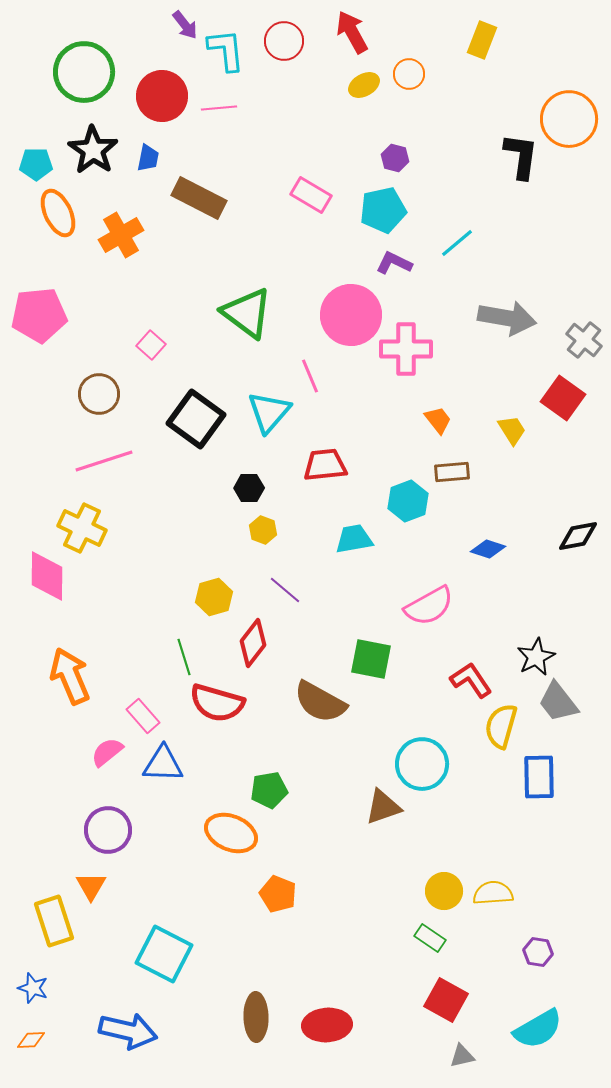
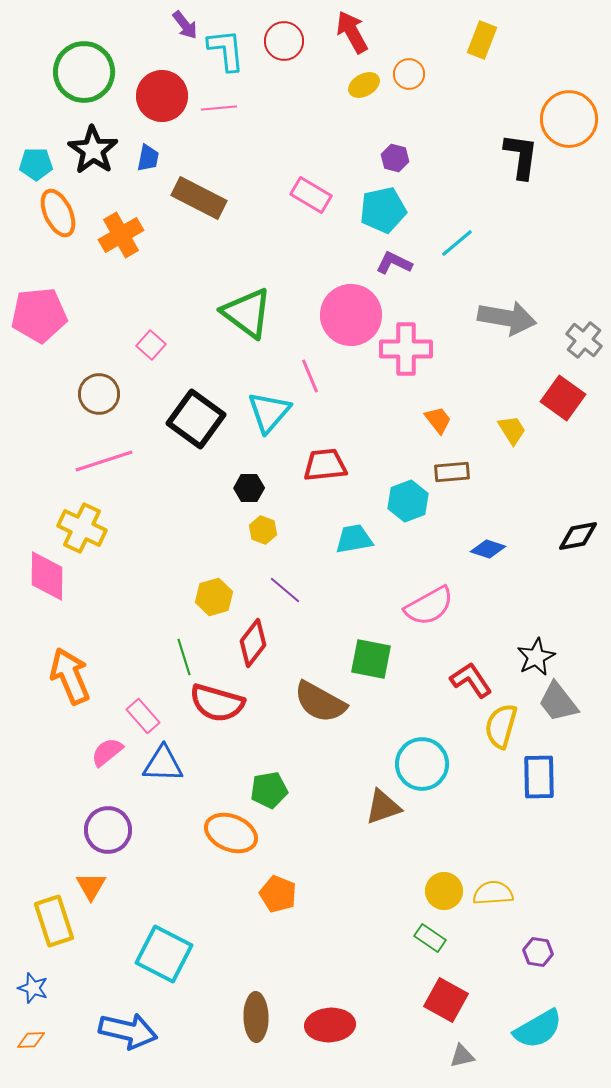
red ellipse at (327, 1025): moved 3 px right
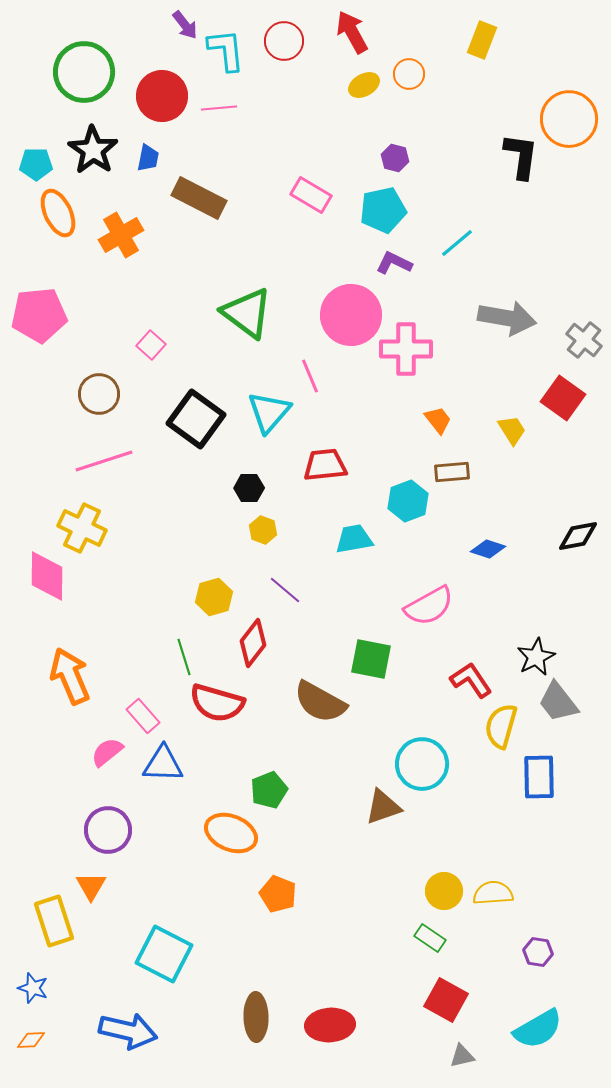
green pentagon at (269, 790): rotated 12 degrees counterclockwise
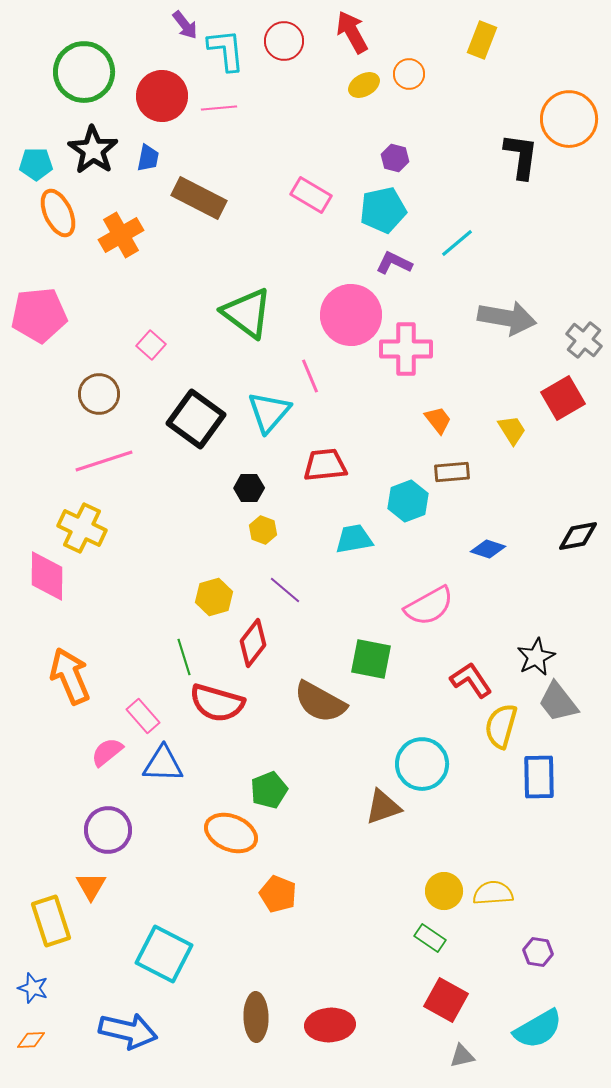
red square at (563, 398): rotated 24 degrees clockwise
yellow rectangle at (54, 921): moved 3 px left
